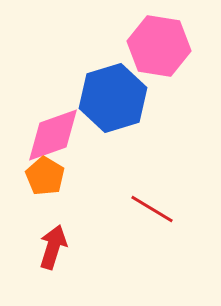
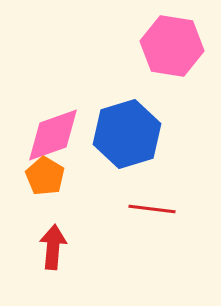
pink hexagon: moved 13 px right
blue hexagon: moved 14 px right, 36 px down
red line: rotated 24 degrees counterclockwise
red arrow: rotated 12 degrees counterclockwise
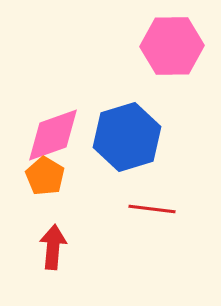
pink hexagon: rotated 10 degrees counterclockwise
blue hexagon: moved 3 px down
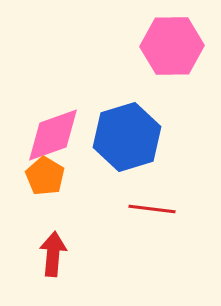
red arrow: moved 7 px down
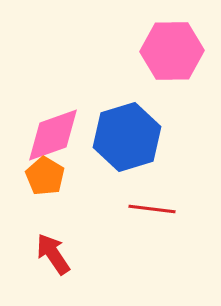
pink hexagon: moved 5 px down
red arrow: rotated 39 degrees counterclockwise
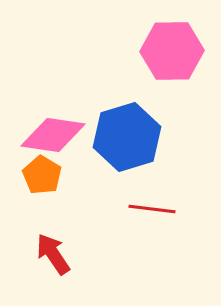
pink diamond: rotated 28 degrees clockwise
orange pentagon: moved 3 px left, 1 px up
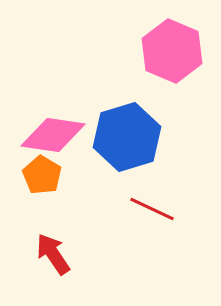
pink hexagon: rotated 24 degrees clockwise
red line: rotated 18 degrees clockwise
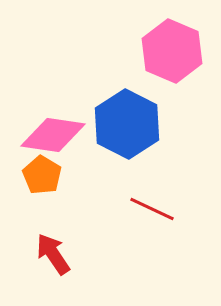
blue hexagon: moved 13 px up; rotated 16 degrees counterclockwise
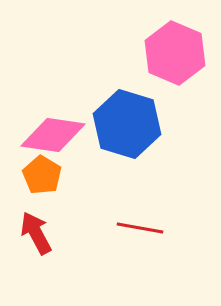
pink hexagon: moved 3 px right, 2 px down
blue hexagon: rotated 10 degrees counterclockwise
red line: moved 12 px left, 19 px down; rotated 15 degrees counterclockwise
red arrow: moved 17 px left, 21 px up; rotated 6 degrees clockwise
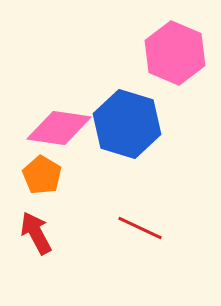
pink diamond: moved 6 px right, 7 px up
red line: rotated 15 degrees clockwise
